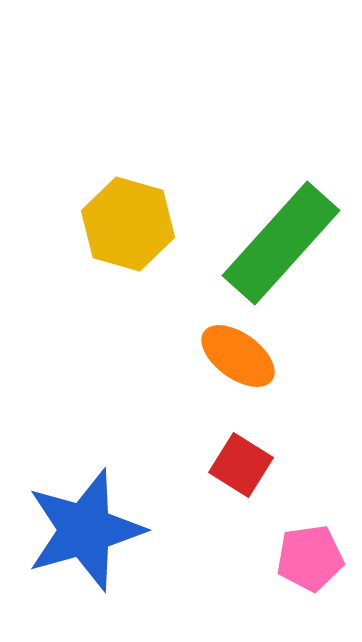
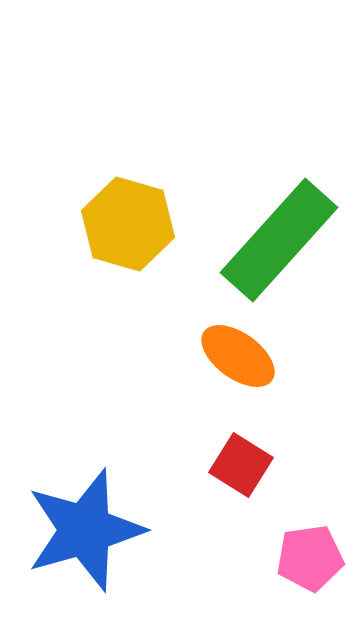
green rectangle: moved 2 px left, 3 px up
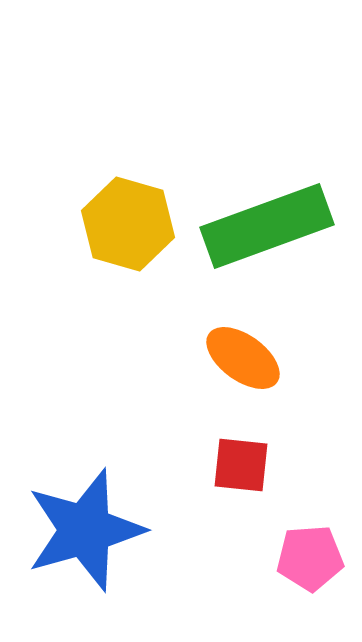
green rectangle: moved 12 px left, 14 px up; rotated 28 degrees clockwise
orange ellipse: moved 5 px right, 2 px down
red square: rotated 26 degrees counterclockwise
pink pentagon: rotated 4 degrees clockwise
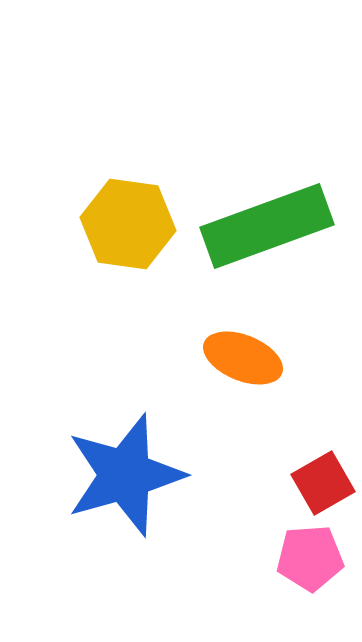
yellow hexagon: rotated 8 degrees counterclockwise
orange ellipse: rotated 14 degrees counterclockwise
red square: moved 82 px right, 18 px down; rotated 36 degrees counterclockwise
blue star: moved 40 px right, 55 px up
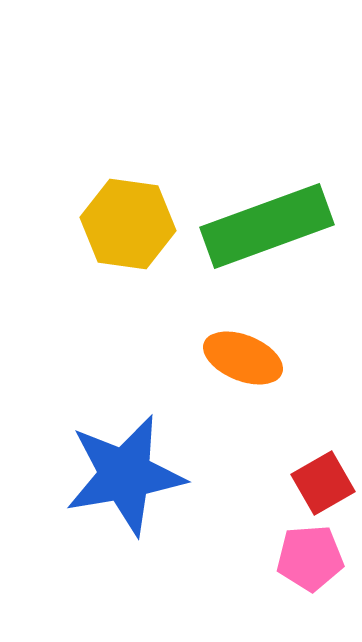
blue star: rotated 6 degrees clockwise
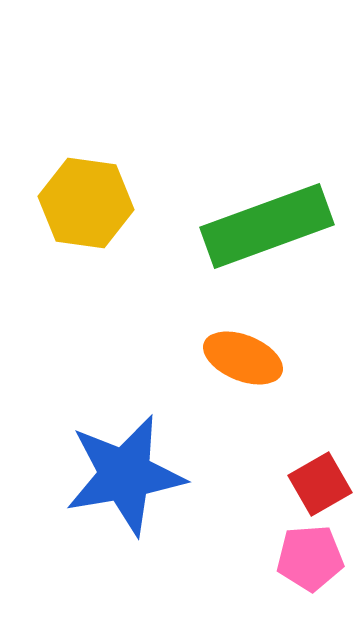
yellow hexagon: moved 42 px left, 21 px up
red square: moved 3 px left, 1 px down
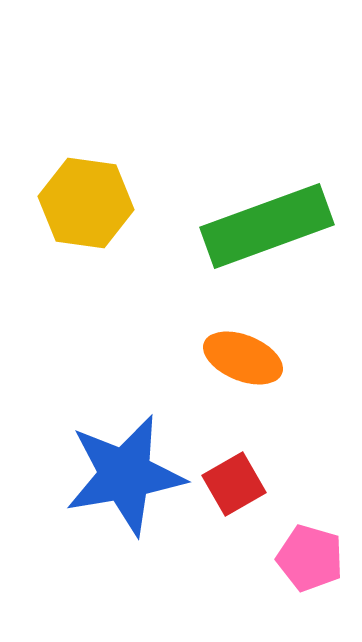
red square: moved 86 px left
pink pentagon: rotated 20 degrees clockwise
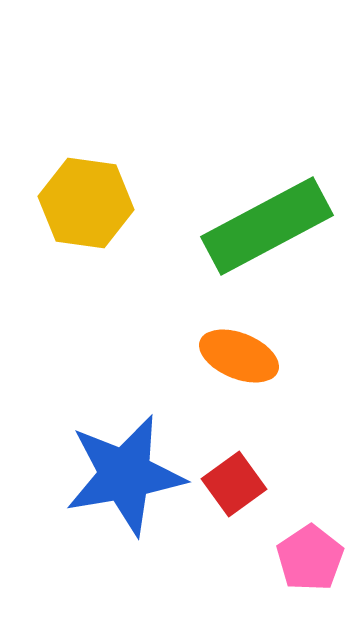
green rectangle: rotated 8 degrees counterclockwise
orange ellipse: moved 4 px left, 2 px up
red square: rotated 6 degrees counterclockwise
pink pentagon: rotated 22 degrees clockwise
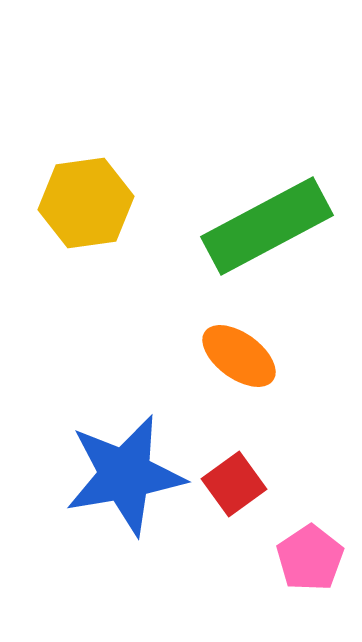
yellow hexagon: rotated 16 degrees counterclockwise
orange ellipse: rotated 14 degrees clockwise
